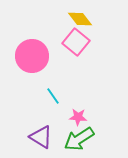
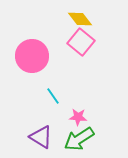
pink square: moved 5 px right
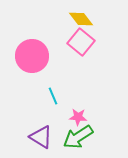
yellow diamond: moved 1 px right
cyan line: rotated 12 degrees clockwise
green arrow: moved 1 px left, 2 px up
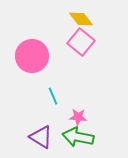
green arrow: rotated 44 degrees clockwise
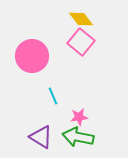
pink star: moved 1 px right; rotated 12 degrees counterclockwise
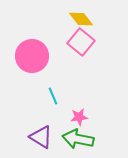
green arrow: moved 2 px down
